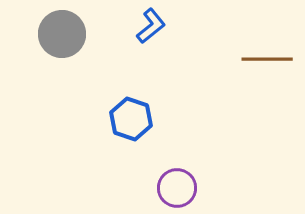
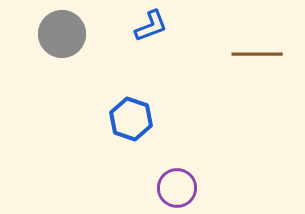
blue L-shape: rotated 18 degrees clockwise
brown line: moved 10 px left, 5 px up
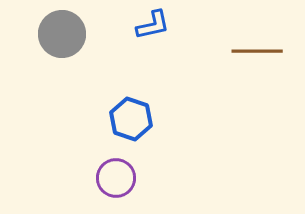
blue L-shape: moved 2 px right, 1 px up; rotated 9 degrees clockwise
brown line: moved 3 px up
purple circle: moved 61 px left, 10 px up
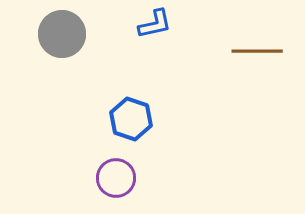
blue L-shape: moved 2 px right, 1 px up
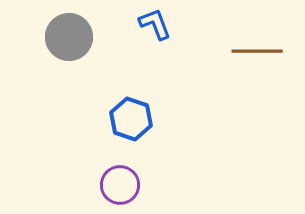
blue L-shape: rotated 99 degrees counterclockwise
gray circle: moved 7 px right, 3 px down
purple circle: moved 4 px right, 7 px down
